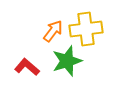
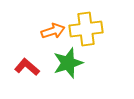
orange arrow: rotated 35 degrees clockwise
green star: moved 1 px right, 2 px down
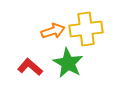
green star: rotated 24 degrees counterclockwise
red L-shape: moved 3 px right
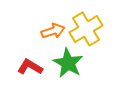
yellow cross: rotated 24 degrees counterclockwise
red L-shape: rotated 10 degrees counterclockwise
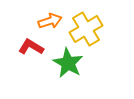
orange arrow: moved 3 px left, 10 px up
red L-shape: moved 1 px right, 20 px up
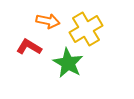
orange arrow: moved 2 px left; rotated 30 degrees clockwise
red L-shape: moved 2 px left
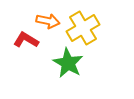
yellow cross: moved 3 px left, 1 px up
red L-shape: moved 3 px left, 7 px up
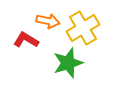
green star: rotated 24 degrees clockwise
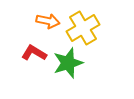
red L-shape: moved 8 px right, 13 px down
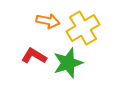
red L-shape: moved 3 px down
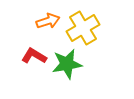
orange arrow: rotated 30 degrees counterclockwise
green star: moved 1 px left, 1 px down; rotated 8 degrees clockwise
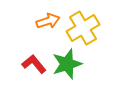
red L-shape: moved 8 px down; rotated 20 degrees clockwise
green star: rotated 8 degrees counterclockwise
